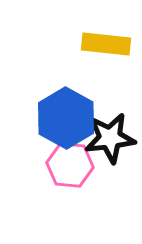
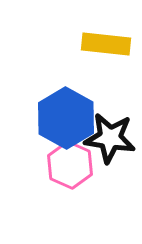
black star: rotated 15 degrees clockwise
pink hexagon: rotated 18 degrees clockwise
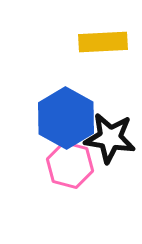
yellow rectangle: moved 3 px left, 2 px up; rotated 9 degrees counterclockwise
pink hexagon: rotated 9 degrees counterclockwise
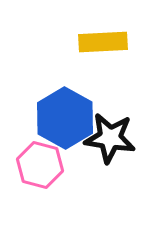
blue hexagon: moved 1 px left
pink hexagon: moved 30 px left
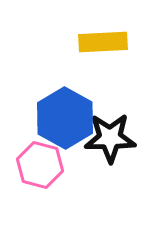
black star: rotated 9 degrees counterclockwise
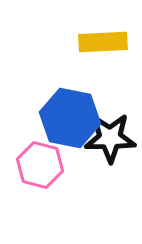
blue hexagon: moved 5 px right; rotated 18 degrees counterclockwise
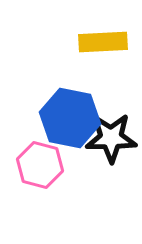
black star: moved 1 px right
